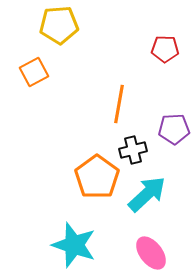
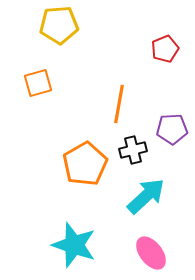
red pentagon: rotated 24 degrees counterclockwise
orange square: moved 4 px right, 11 px down; rotated 12 degrees clockwise
purple pentagon: moved 2 px left
orange pentagon: moved 12 px left, 13 px up; rotated 6 degrees clockwise
cyan arrow: moved 1 px left, 2 px down
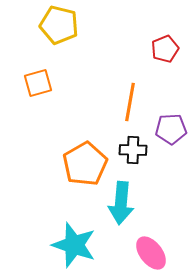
yellow pentagon: rotated 18 degrees clockwise
orange line: moved 11 px right, 2 px up
purple pentagon: moved 1 px left
black cross: rotated 16 degrees clockwise
cyan arrow: moved 25 px left, 7 px down; rotated 138 degrees clockwise
